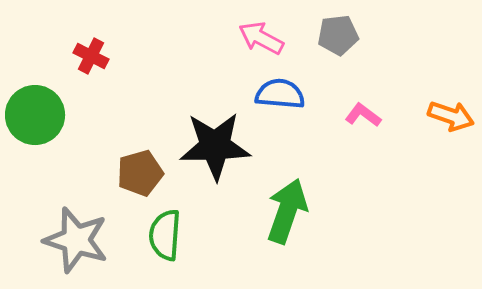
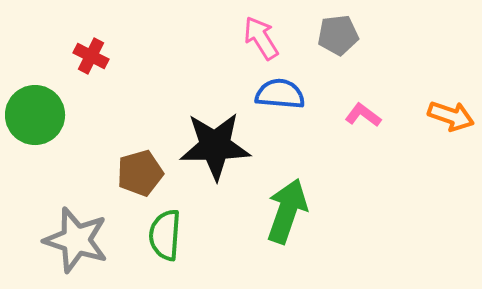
pink arrow: rotated 30 degrees clockwise
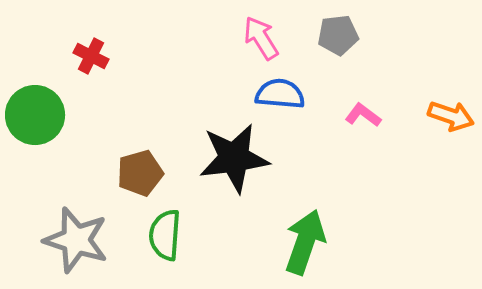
black star: moved 19 px right, 12 px down; rotated 6 degrees counterclockwise
green arrow: moved 18 px right, 31 px down
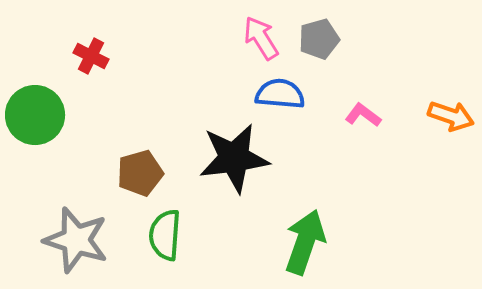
gray pentagon: moved 19 px left, 4 px down; rotated 9 degrees counterclockwise
